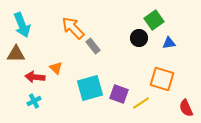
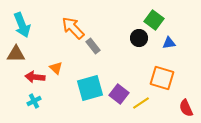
green square: rotated 18 degrees counterclockwise
orange square: moved 1 px up
purple square: rotated 18 degrees clockwise
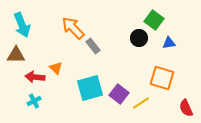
brown triangle: moved 1 px down
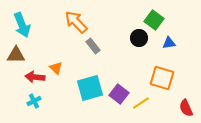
orange arrow: moved 3 px right, 6 px up
